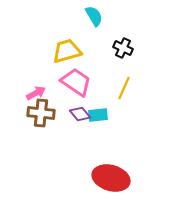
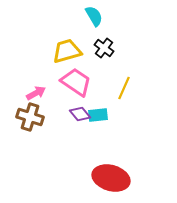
black cross: moved 19 px left; rotated 12 degrees clockwise
brown cross: moved 11 px left, 4 px down; rotated 12 degrees clockwise
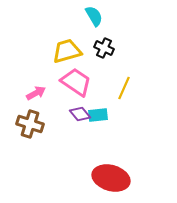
black cross: rotated 12 degrees counterclockwise
brown cross: moved 7 px down
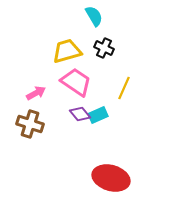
cyan rectangle: rotated 18 degrees counterclockwise
